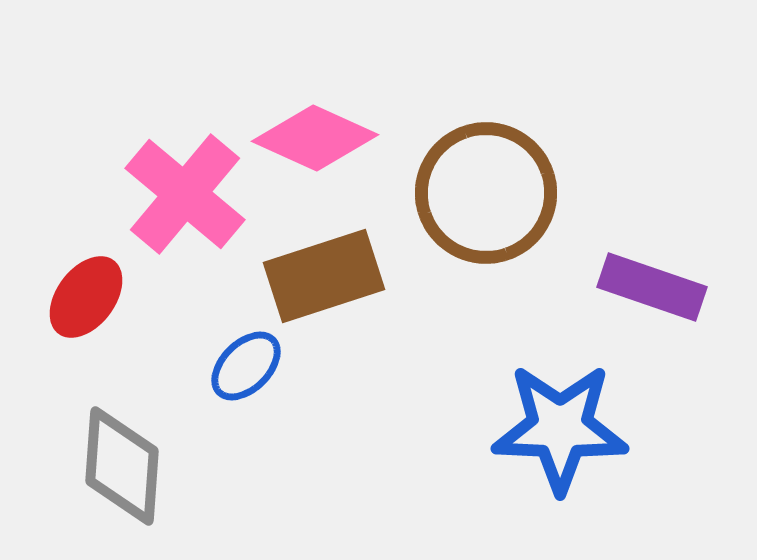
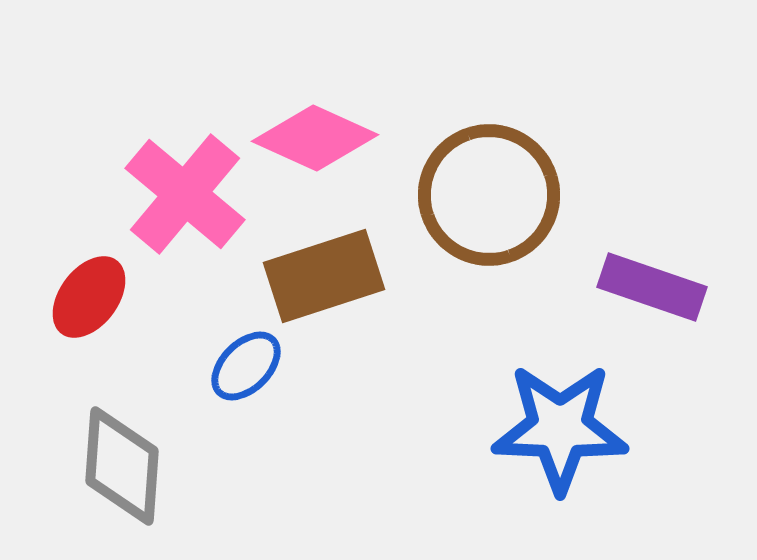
brown circle: moved 3 px right, 2 px down
red ellipse: moved 3 px right
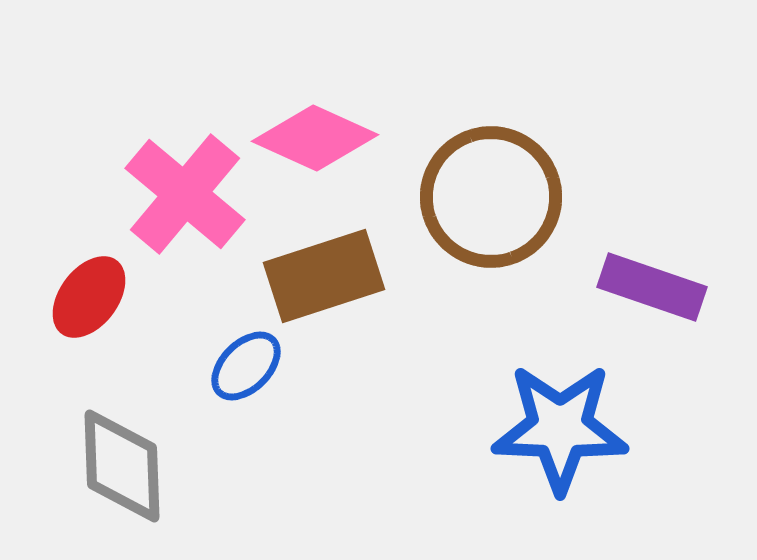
brown circle: moved 2 px right, 2 px down
gray diamond: rotated 6 degrees counterclockwise
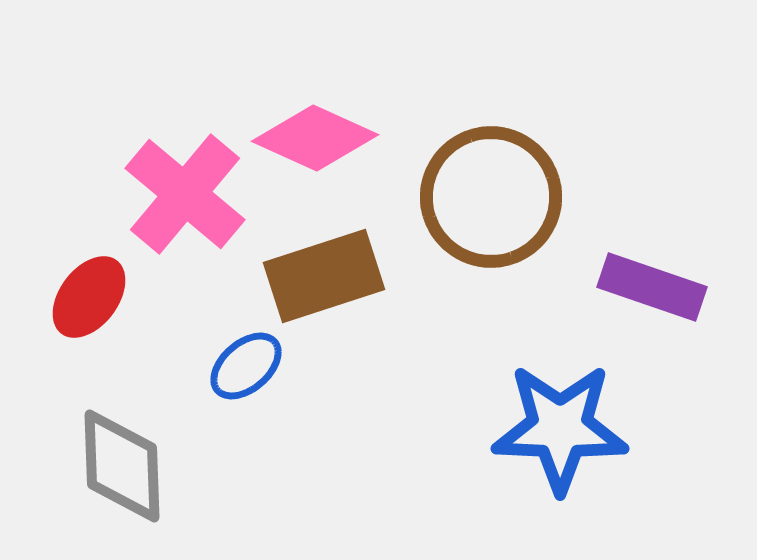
blue ellipse: rotated 4 degrees clockwise
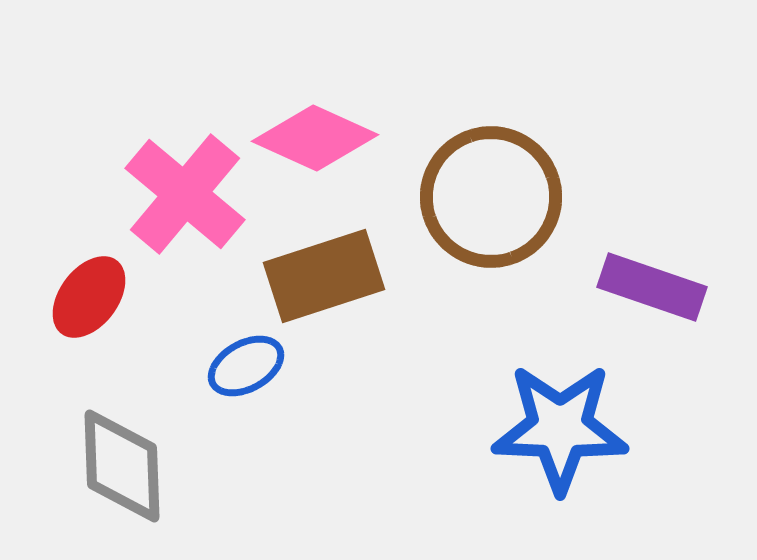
blue ellipse: rotated 12 degrees clockwise
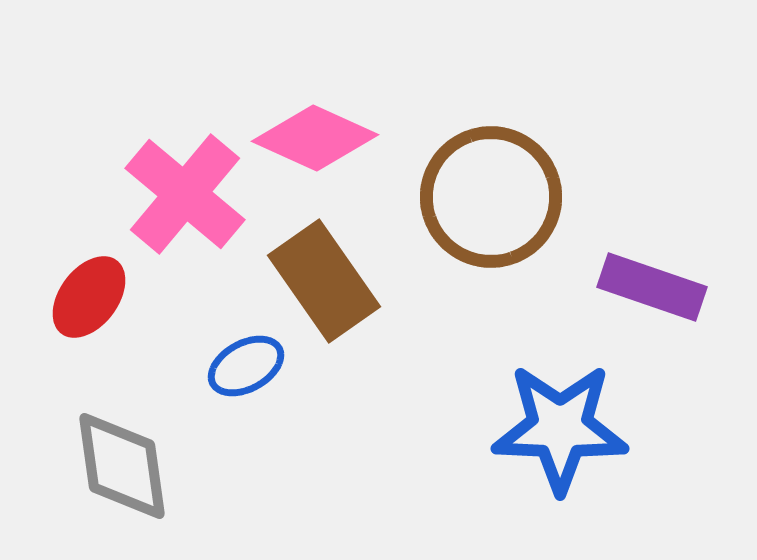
brown rectangle: moved 5 px down; rotated 73 degrees clockwise
gray diamond: rotated 6 degrees counterclockwise
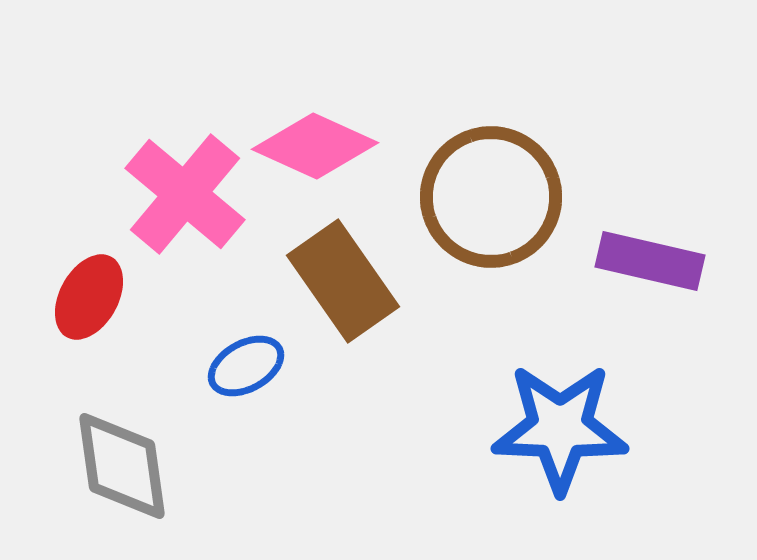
pink diamond: moved 8 px down
brown rectangle: moved 19 px right
purple rectangle: moved 2 px left, 26 px up; rotated 6 degrees counterclockwise
red ellipse: rotated 8 degrees counterclockwise
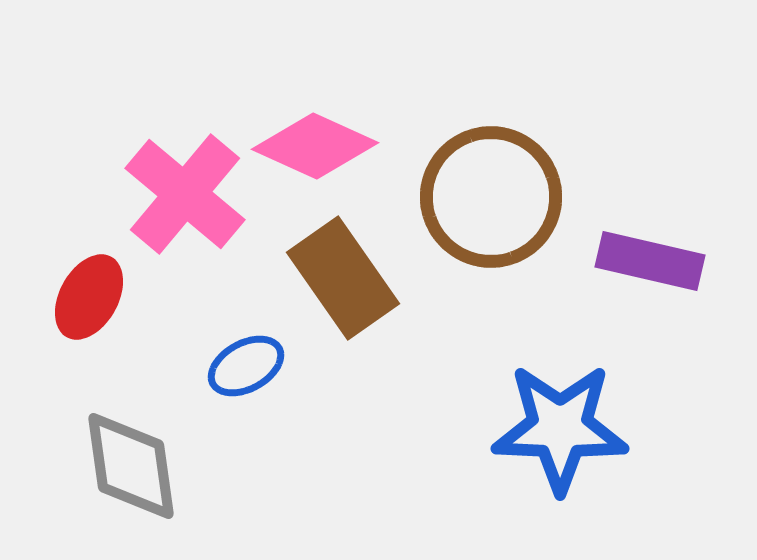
brown rectangle: moved 3 px up
gray diamond: moved 9 px right
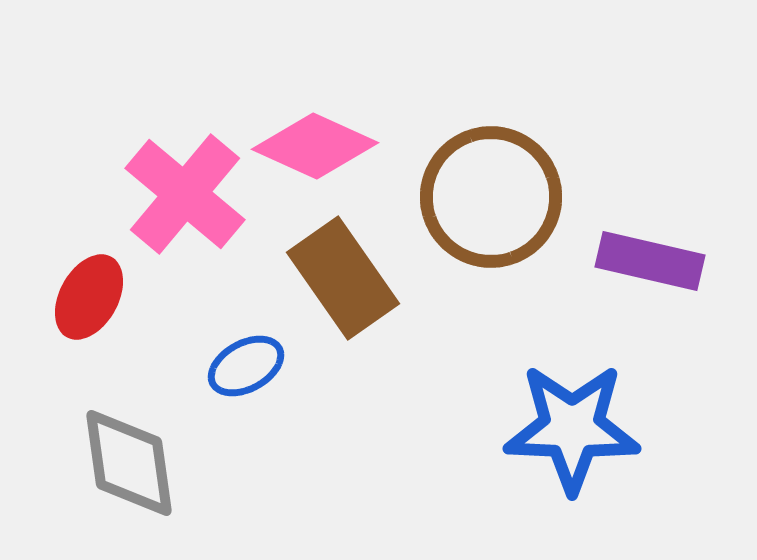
blue star: moved 12 px right
gray diamond: moved 2 px left, 3 px up
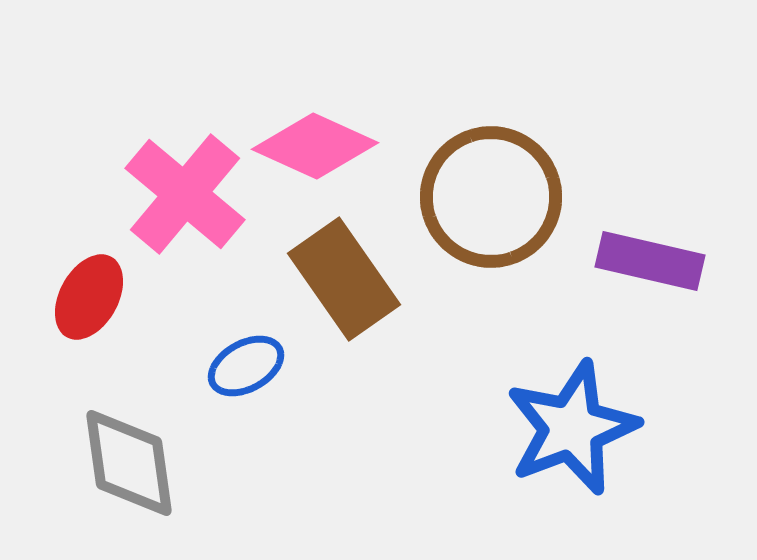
brown rectangle: moved 1 px right, 1 px down
blue star: rotated 23 degrees counterclockwise
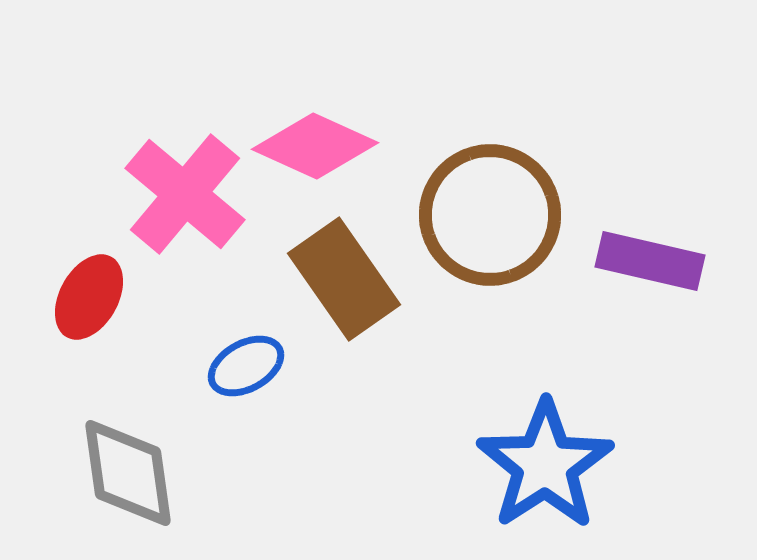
brown circle: moved 1 px left, 18 px down
blue star: moved 27 px left, 37 px down; rotated 12 degrees counterclockwise
gray diamond: moved 1 px left, 10 px down
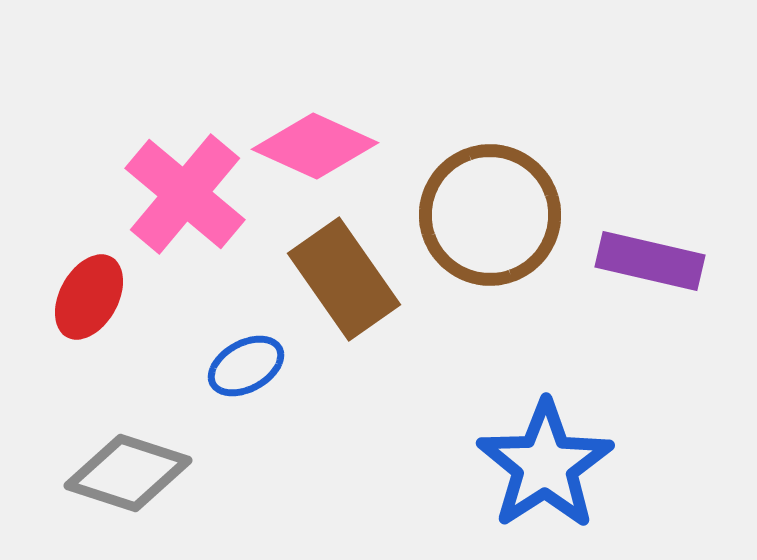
gray diamond: rotated 64 degrees counterclockwise
